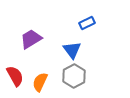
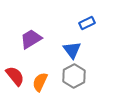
red semicircle: rotated 10 degrees counterclockwise
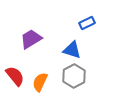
blue triangle: rotated 36 degrees counterclockwise
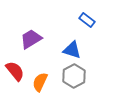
blue rectangle: moved 3 px up; rotated 63 degrees clockwise
red semicircle: moved 5 px up
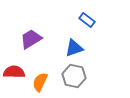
blue triangle: moved 2 px right, 2 px up; rotated 36 degrees counterclockwise
red semicircle: moved 1 px left, 1 px down; rotated 50 degrees counterclockwise
gray hexagon: rotated 20 degrees counterclockwise
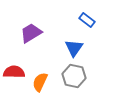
purple trapezoid: moved 6 px up
blue triangle: rotated 36 degrees counterclockwise
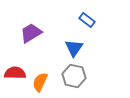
red semicircle: moved 1 px right, 1 px down
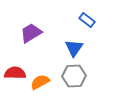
gray hexagon: rotated 15 degrees counterclockwise
orange semicircle: rotated 36 degrees clockwise
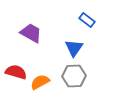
purple trapezoid: rotated 60 degrees clockwise
red semicircle: moved 1 px right, 1 px up; rotated 15 degrees clockwise
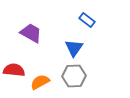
red semicircle: moved 2 px left, 2 px up; rotated 10 degrees counterclockwise
